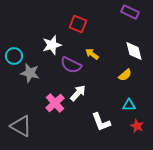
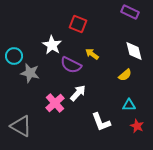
white star: rotated 24 degrees counterclockwise
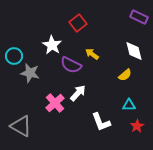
purple rectangle: moved 9 px right, 5 px down
red square: moved 1 px up; rotated 30 degrees clockwise
red star: rotated 16 degrees clockwise
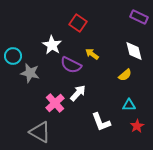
red square: rotated 18 degrees counterclockwise
cyan circle: moved 1 px left
gray triangle: moved 19 px right, 6 px down
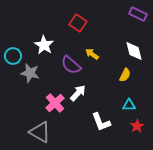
purple rectangle: moved 1 px left, 3 px up
white star: moved 8 px left
purple semicircle: rotated 15 degrees clockwise
yellow semicircle: rotated 24 degrees counterclockwise
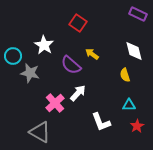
yellow semicircle: rotated 136 degrees clockwise
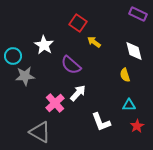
yellow arrow: moved 2 px right, 12 px up
gray star: moved 5 px left, 3 px down; rotated 18 degrees counterclockwise
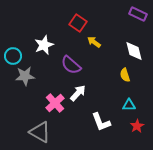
white star: rotated 18 degrees clockwise
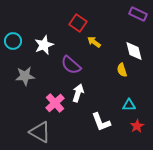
cyan circle: moved 15 px up
yellow semicircle: moved 3 px left, 5 px up
white arrow: rotated 24 degrees counterclockwise
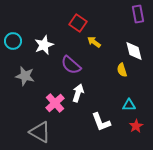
purple rectangle: rotated 54 degrees clockwise
gray star: rotated 18 degrees clockwise
red star: moved 1 px left
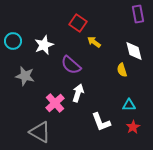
red star: moved 3 px left, 1 px down
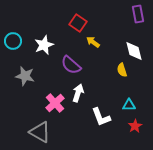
yellow arrow: moved 1 px left
white L-shape: moved 5 px up
red star: moved 2 px right, 1 px up
